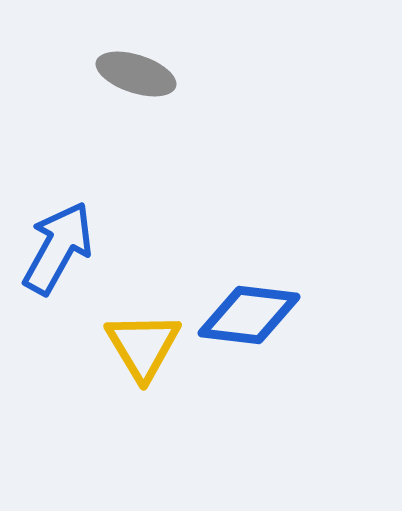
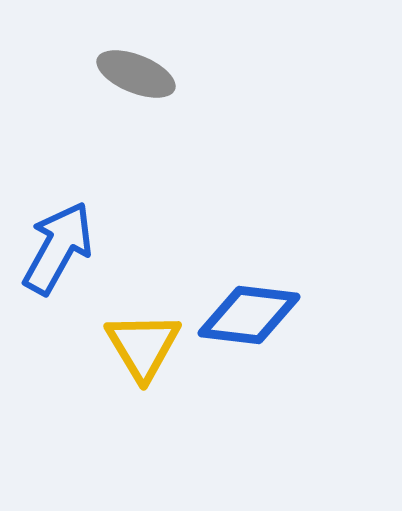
gray ellipse: rotated 4 degrees clockwise
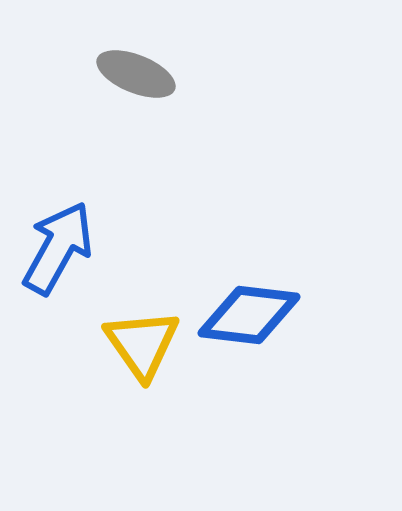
yellow triangle: moved 1 px left, 2 px up; rotated 4 degrees counterclockwise
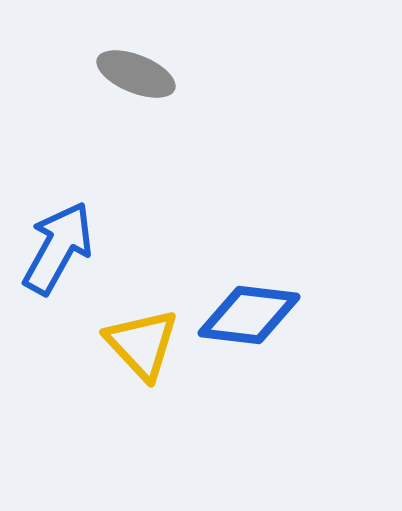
yellow triangle: rotated 8 degrees counterclockwise
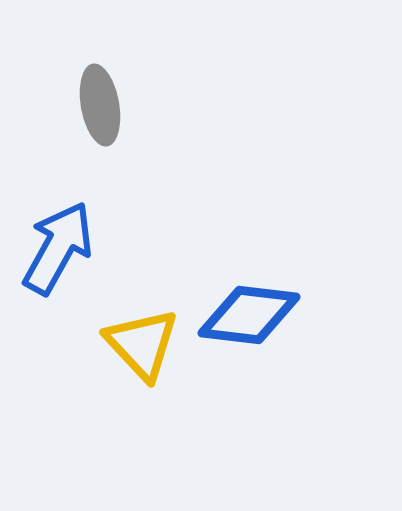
gray ellipse: moved 36 px left, 31 px down; rotated 58 degrees clockwise
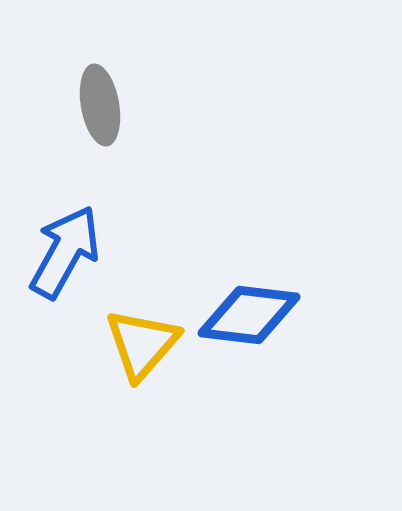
blue arrow: moved 7 px right, 4 px down
yellow triangle: rotated 24 degrees clockwise
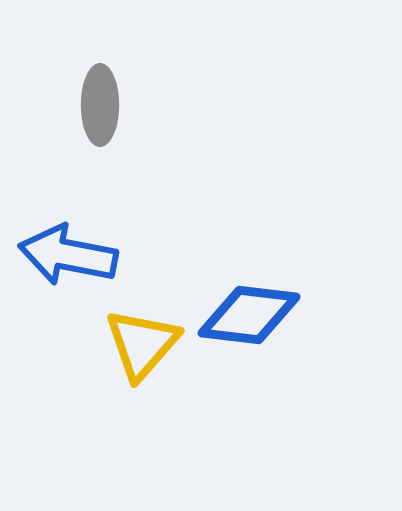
gray ellipse: rotated 10 degrees clockwise
blue arrow: moved 3 px right, 3 px down; rotated 108 degrees counterclockwise
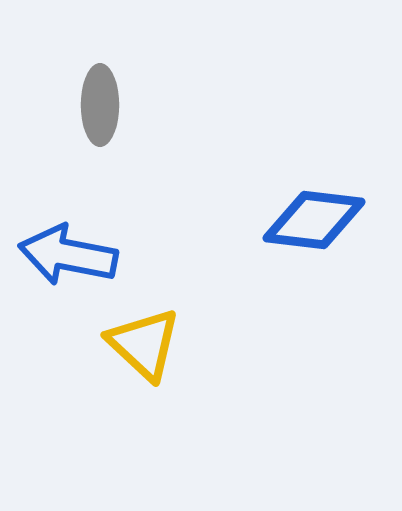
blue diamond: moved 65 px right, 95 px up
yellow triangle: moved 2 px right; rotated 28 degrees counterclockwise
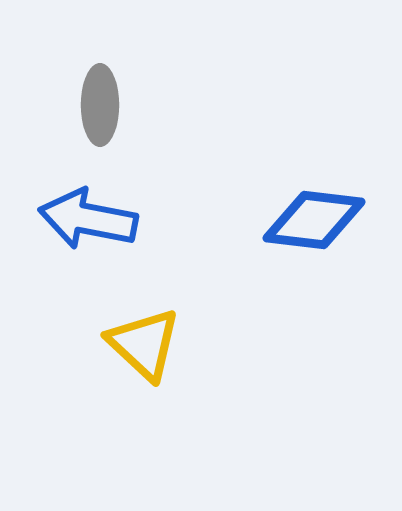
blue arrow: moved 20 px right, 36 px up
